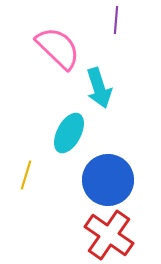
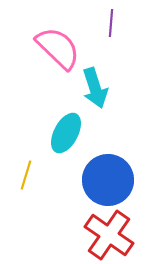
purple line: moved 5 px left, 3 px down
cyan arrow: moved 4 px left
cyan ellipse: moved 3 px left
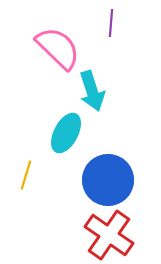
cyan arrow: moved 3 px left, 3 px down
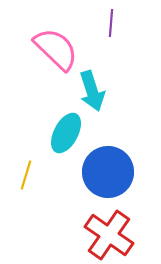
pink semicircle: moved 2 px left, 1 px down
blue circle: moved 8 px up
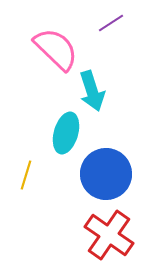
purple line: rotated 52 degrees clockwise
cyan ellipse: rotated 12 degrees counterclockwise
blue circle: moved 2 px left, 2 px down
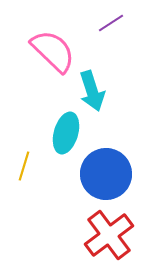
pink semicircle: moved 3 px left, 2 px down
yellow line: moved 2 px left, 9 px up
red cross: rotated 18 degrees clockwise
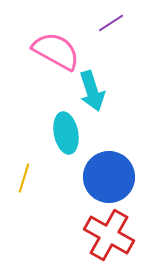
pink semicircle: moved 3 px right; rotated 15 degrees counterclockwise
cyan ellipse: rotated 27 degrees counterclockwise
yellow line: moved 12 px down
blue circle: moved 3 px right, 3 px down
red cross: rotated 24 degrees counterclockwise
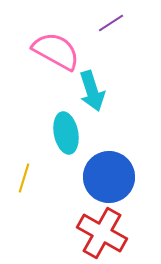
red cross: moved 7 px left, 2 px up
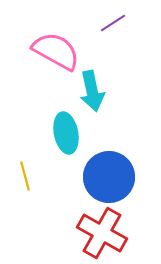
purple line: moved 2 px right
cyan arrow: rotated 6 degrees clockwise
yellow line: moved 1 px right, 2 px up; rotated 32 degrees counterclockwise
